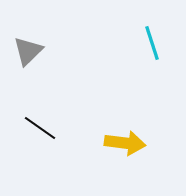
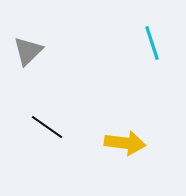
black line: moved 7 px right, 1 px up
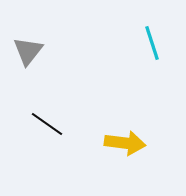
gray triangle: rotated 8 degrees counterclockwise
black line: moved 3 px up
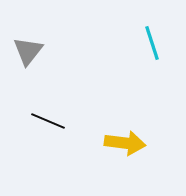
black line: moved 1 px right, 3 px up; rotated 12 degrees counterclockwise
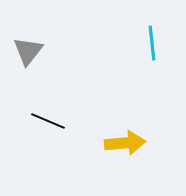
cyan line: rotated 12 degrees clockwise
yellow arrow: rotated 12 degrees counterclockwise
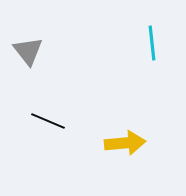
gray triangle: rotated 16 degrees counterclockwise
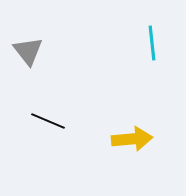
yellow arrow: moved 7 px right, 4 px up
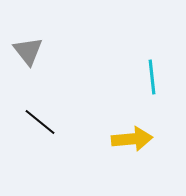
cyan line: moved 34 px down
black line: moved 8 px left, 1 px down; rotated 16 degrees clockwise
